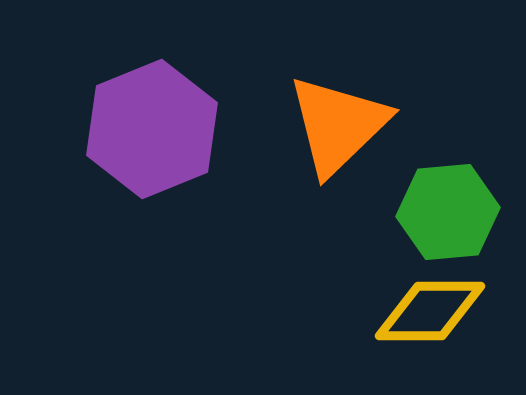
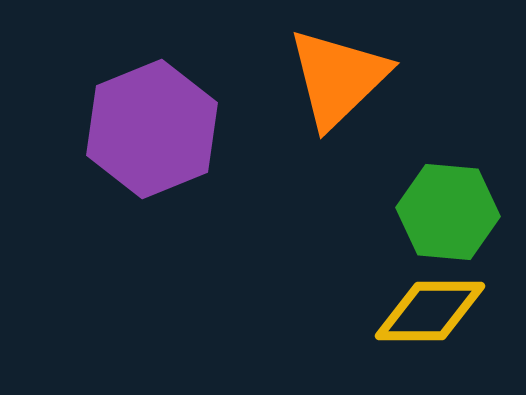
orange triangle: moved 47 px up
green hexagon: rotated 10 degrees clockwise
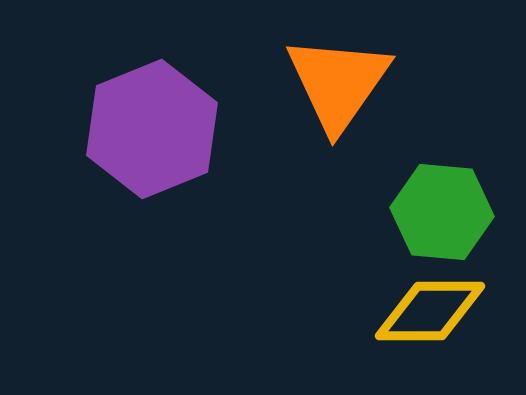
orange triangle: moved 5 px down; rotated 11 degrees counterclockwise
green hexagon: moved 6 px left
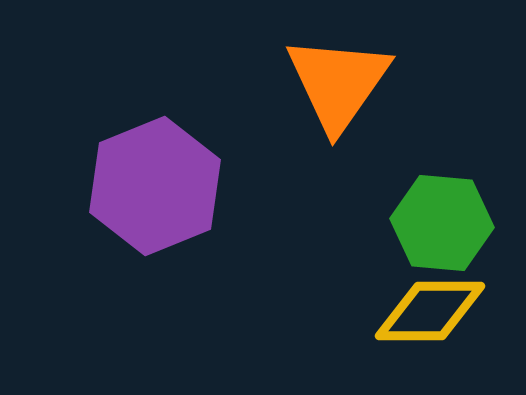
purple hexagon: moved 3 px right, 57 px down
green hexagon: moved 11 px down
